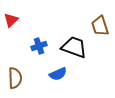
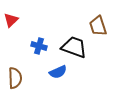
brown trapezoid: moved 2 px left
blue cross: rotated 35 degrees clockwise
blue semicircle: moved 2 px up
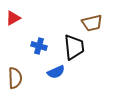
red triangle: moved 2 px right, 2 px up; rotated 14 degrees clockwise
brown trapezoid: moved 6 px left, 3 px up; rotated 85 degrees counterclockwise
black trapezoid: rotated 64 degrees clockwise
blue semicircle: moved 2 px left
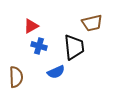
red triangle: moved 18 px right, 8 px down
brown semicircle: moved 1 px right, 1 px up
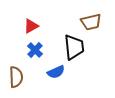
brown trapezoid: moved 1 px left, 1 px up
blue cross: moved 4 px left, 4 px down; rotated 28 degrees clockwise
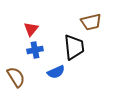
red triangle: moved 3 px down; rotated 21 degrees counterclockwise
blue cross: rotated 35 degrees clockwise
brown semicircle: rotated 30 degrees counterclockwise
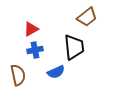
brown trapezoid: moved 4 px left, 5 px up; rotated 25 degrees counterclockwise
red triangle: rotated 21 degrees clockwise
brown semicircle: moved 2 px right, 2 px up; rotated 20 degrees clockwise
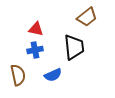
red triangle: moved 5 px right; rotated 42 degrees clockwise
blue semicircle: moved 3 px left, 3 px down
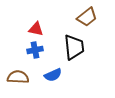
brown semicircle: moved 2 px down; rotated 75 degrees counterclockwise
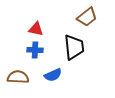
blue cross: rotated 14 degrees clockwise
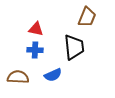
brown trapezoid: rotated 30 degrees counterclockwise
